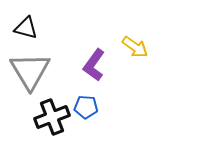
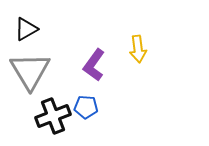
black triangle: moved 1 px down; rotated 45 degrees counterclockwise
yellow arrow: moved 3 px right, 2 px down; rotated 48 degrees clockwise
black cross: moved 1 px right, 1 px up
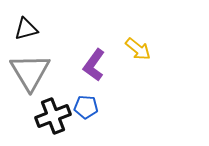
black triangle: rotated 15 degrees clockwise
yellow arrow: rotated 44 degrees counterclockwise
gray triangle: moved 1 px down
